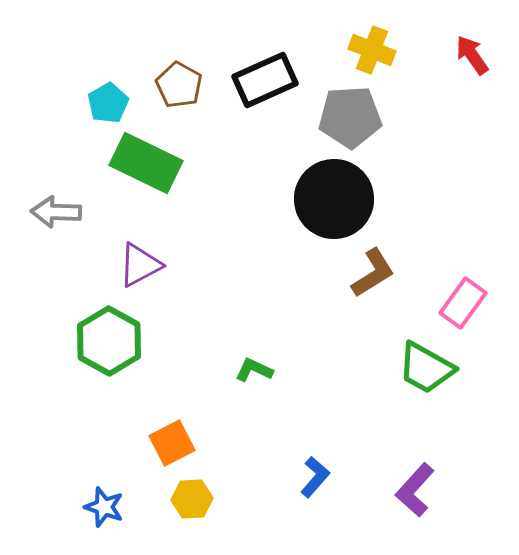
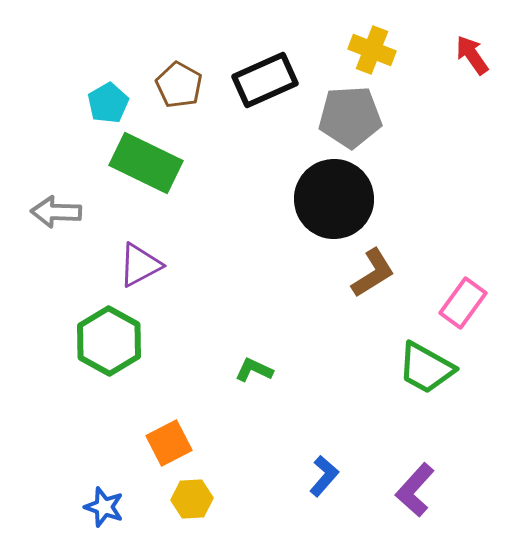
orange square: moved 3 px left
blue L-shape: moved 9 px right, 1 px up
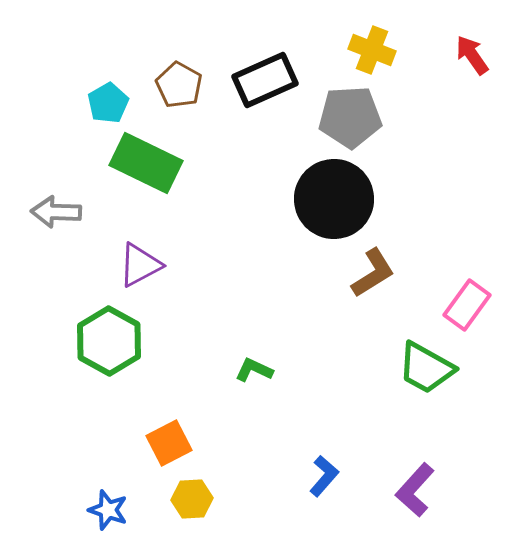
pink rectangle: moved 4 px right, 2 px down
blue star: moved 4 px right, 3 px down
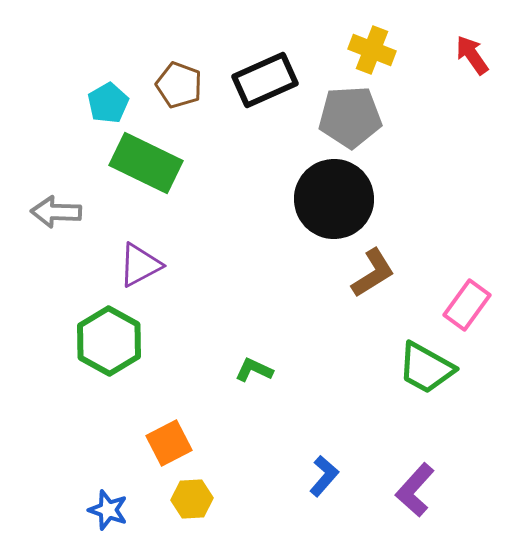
brown pentagon: rotated 9 degrees counterclockwise
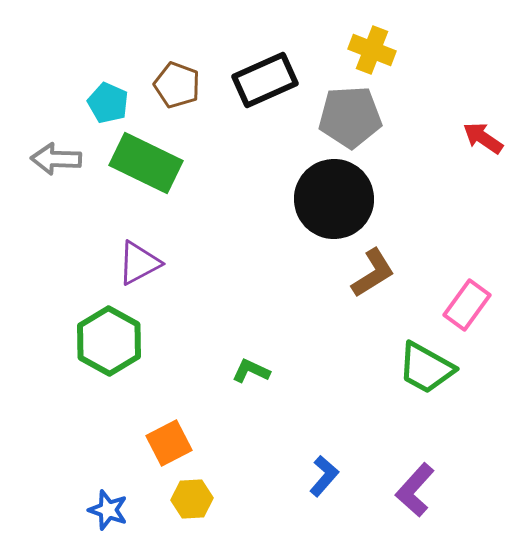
red arrow: moved 11 px right, 83 px down; rotated 21 degrees counterclockwise
brown pentagon: moved 2 px left
cyan pentagon: rotated 18 degrees counterclockwise
gray arrow: moved 53 px up
purple triangle: moved 1 px left, 2 px up
green L-shape: moved 3 px left, 1 px down
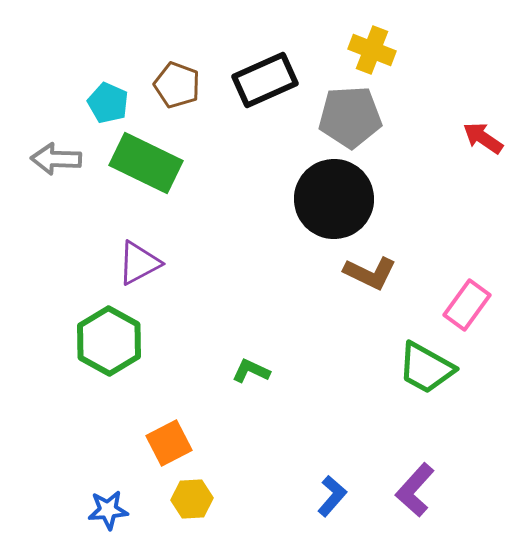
brown L-shape: moved 3 px left; rotated 58 degrees clockwise
blue L-shape: moved 8 px right, 20 px down
blue star: rotated 24 degrees counterclockwise
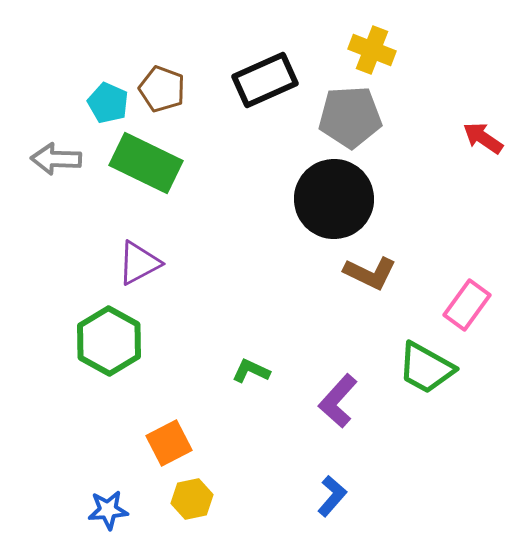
brown pentagon: moved 15 px left, 4 px down
purple L-shape: moved 77 px left, 89 px up
yellow hexagon: rotated 9 degrees counterclockwise
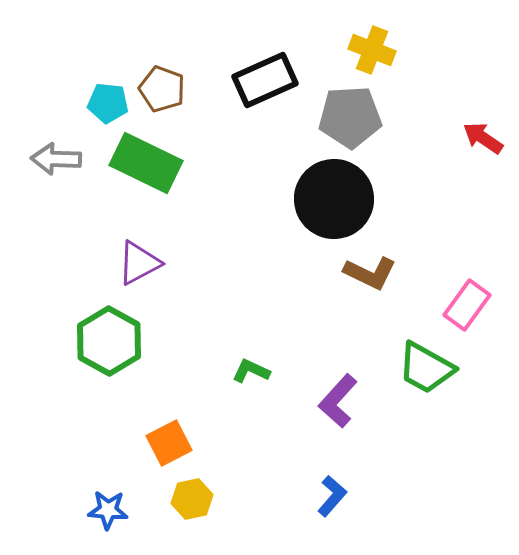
cyan pentagon: rotated 18 degrees counterclockwise
blue star: rotated 9 degrees clockwise
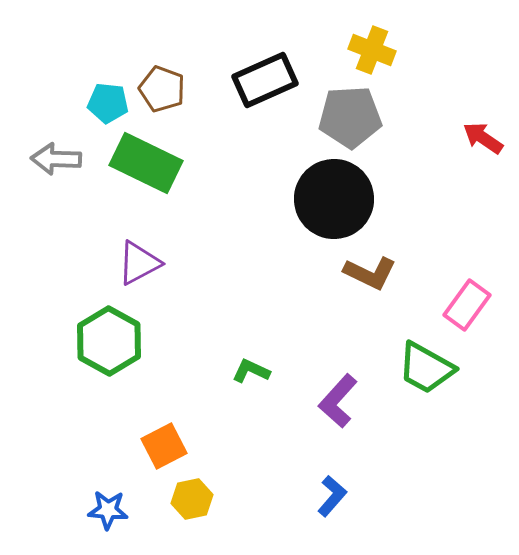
orange square: moved 5 px left, 3 px down
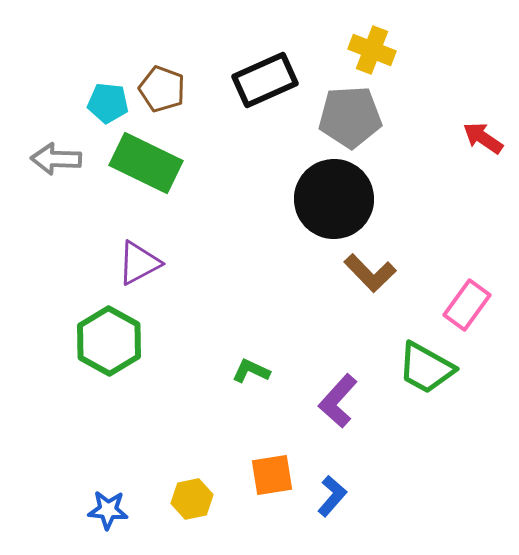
brown L-shape: rotated 20 degrees clockwise
orange square: moved 108 px right, 29 px down; rotated 18 degrees clockwise
